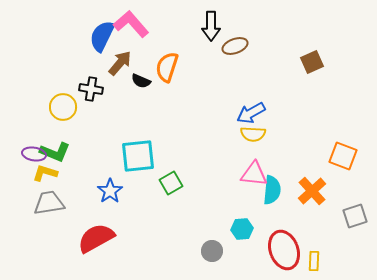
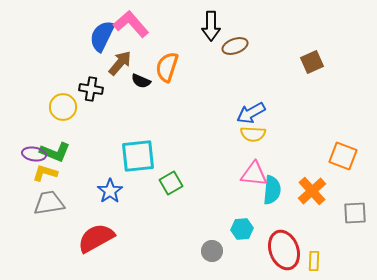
gray square: moved 3 px up; rotated 15 degrees clockwise
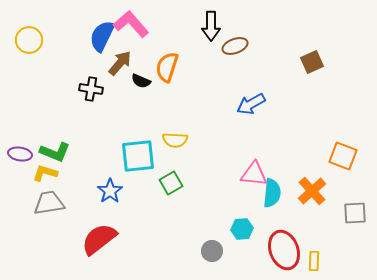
yellow circle: moved 34 px left, 67 px up
blue arrow: moved 9 px up
yellow semicircle: moved 78 px left, 6 px down
purple ellipse: moved 14 px left
cyan semicircle: moved 3 px down
red semicircle: moved 3 px right, 1 px down; rotated 9 degrees counterclockwise
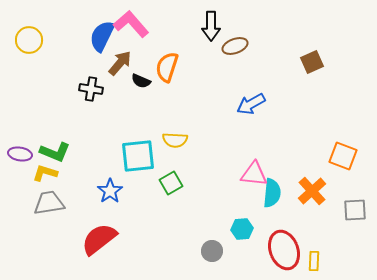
gray square: moved 3 px up
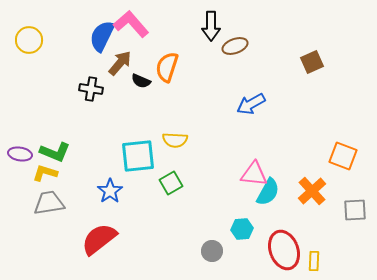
cyan semicircle: moved 4 px left, 1 px up; rotated 24 degrees clockwise
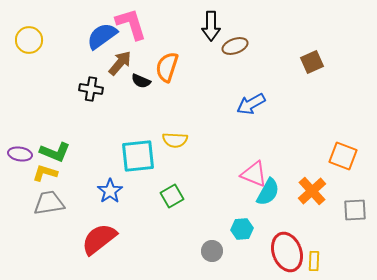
pink L-shape: rotated 24 degrees clockwise
blue semicircle: rotated 28 degrees clockwise
pink triangle: rotated 16 degrees clockwise
green square: moved 1 px right, 13 px down
red ellipse: moved 3 px right, 2 px down
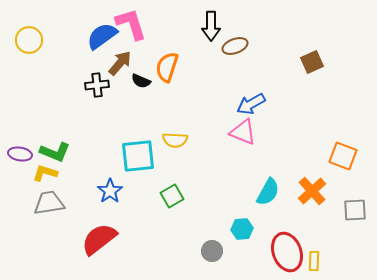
black cross: moved 6 px right, 4 px up; rotated 15 degrees counterclockwise
pink triangle: moved 11 px left, 42 px up
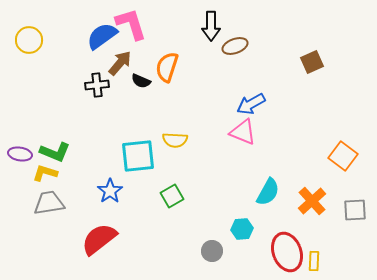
orange square: rotated 16 degrees clockwise
orange cross: moved 10 px down
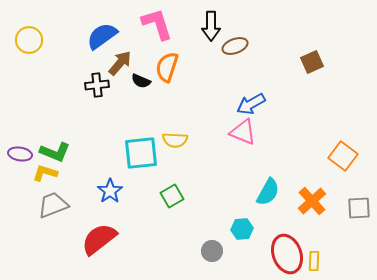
pink L-shape: moved 26 px right
cyan square: moved 3 px right, 3 px up
gray trapezoid: moved 4 px right, 2 px down; rotated 12 degrees counterclockwise
gray square: moved 4 px right, 2 px up
red ellipse: moved 2 px down
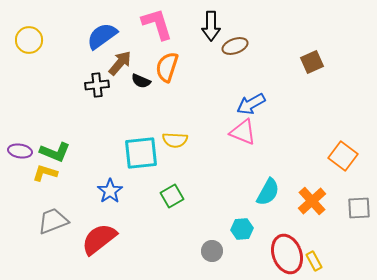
purple ellipse: moved 3 px up
gray trapezoid: moved 16 px down
yellow rectangle: rotated 30 degrees counterclockwise
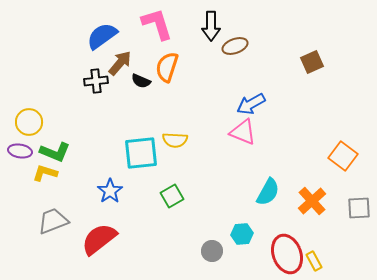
yellow circle: moved 82 px down
black cross: moved 1 px left, 4 px up
cyan hexagon: moved 5 px down
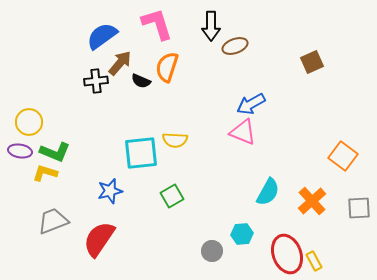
blue star: rotated 20 degrees clockwise
red semicircle: rotated 18 degrees counterclockwise
